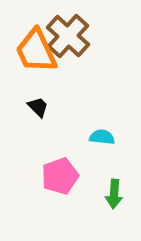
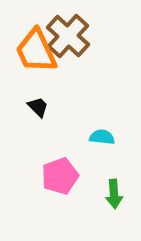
green arrow: rotated 8 degrees counterclockwise
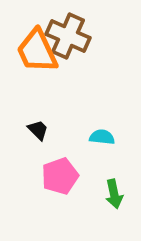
brown cross: rotated 18 degrees counterclockwise
orange trapezoid: moved 1 px right
black trapezoid: moved 23 px down
green arrow: rotated 8 degrees counterclockwise
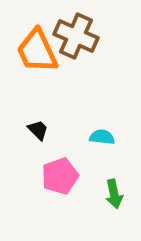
brown cross: moved 8 px right
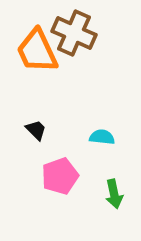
brown cross: moved 2 px left, 3 px up
black trapezoid: moved 2 px left
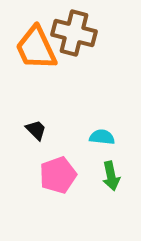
brown cross: rotated 9 degrees counterclockwise
orange trapezoid: moved 1 px left, 3 px up
pink pentagon: moved 2 px left, 1 px up
green arrow: moved 3 px left, 18 px up
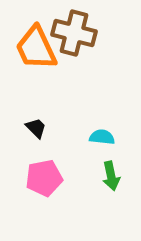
black trapezoid: moved 2 px up
pink pentagon: moved 14 px left, 3 px down; rotated 9 degrees clockwise
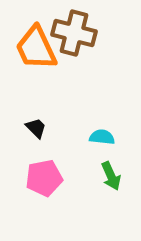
green arrow: rotated 12 degrees counterclockwise
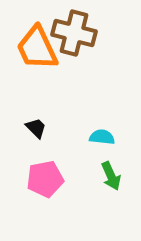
orange trapezoid: moved 1 px right
pink pentagon: moved 1 px right, 1 px down
